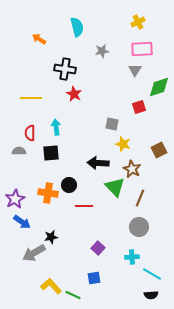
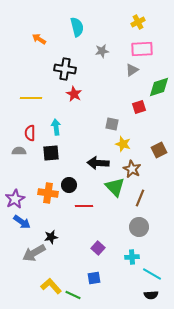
gray triangle: moved 3 px left; rotated 24 degrees clockwise
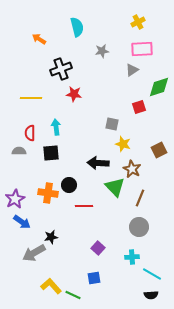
black cross: moved 4 px left; rotated 30 degrees counterclockwise
red star: rotated 21 degrees counterclockwise
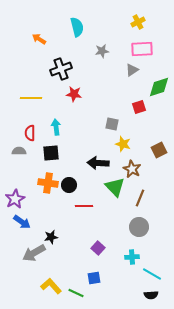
orange cross: moved 10 px up
green line: moved 3 px right, 2 px up
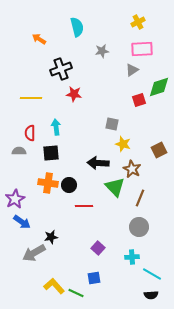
red square: moved 7 px up
yellow L-shape: moved 3 px right
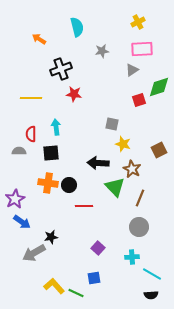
red semicircle: moved 1 px right, 1 px down
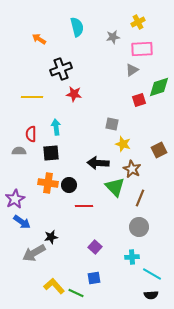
gray star: moved 11 px right, 14 px up
yellow line: moved 1 px right, 1 px up
purple square: moved 3 px left, 1 px up
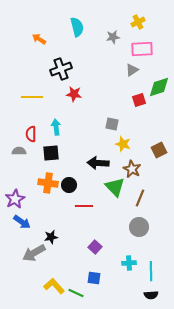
cyan cross: moved 3 px left, 6 px down
cyan line: moved 1 px left, 3 px up; rotated 60 degrees clockwise
blue square: rotated 16 degrees clockwise
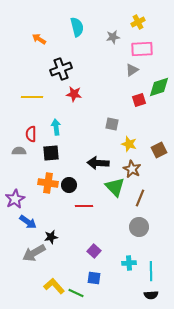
yellow star: moved 6 px right
blue arrow: moved 6 px right
purple square: moved 1 px left, 4 px down
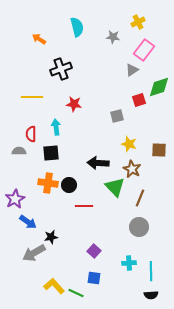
gray star: rotated 16 degrees clockwise
pink rectangle: moved 2 px right, 1 px down; rotated 50 degrees counterclockwise
red star: moved 10 px down
gray square: moved 5 px right, 8 px up; rotated 24 degrees counterclockwise
brown square: rotated 28 degrees clockwise
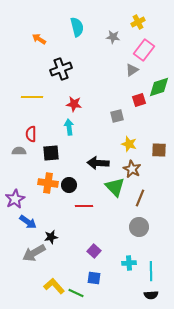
cyan arrow: moved 13 px right
